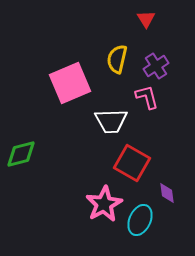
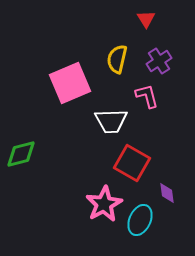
purple cross: moved 3 px right, 5 px up
pink L-shape: moved 1 px up
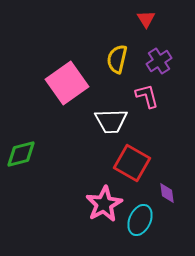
pink square: moved 3 px left; rotated 12 degrees counterclockwise
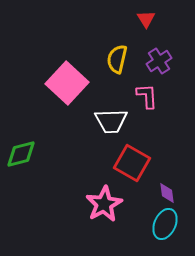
pink square: rotated 12 degrees counterclockwise
pink L-shape: rotated 12 degrees clockwise
cyan ellipse: moved 25 px right, 4 px down
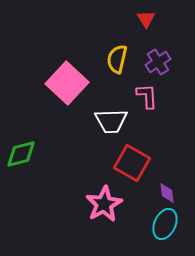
purple cross: moved 1 px left, 1 px down
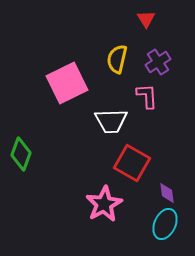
pink square: rotated 21 degrees clockwise
green diamond: rotated 56 degrees counterclockwise
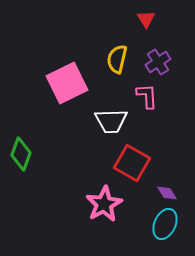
purple diamond: rotated 25 degrees counterclockwise
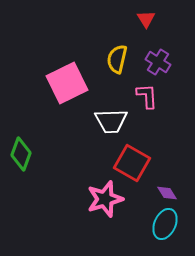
purple cross: rotated 25 degrees counterclockwise
pink star: moved 1 px right, 5 px up; rotated 12 degrees clockwise
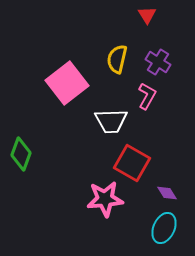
red triangle: moved 1 px right, 4 px up
pink square: rotated 12 degrees counterclockwise
pink L-shape: rotated 32 degrees clockwise
pink star: rotated 12 degrees clockwise
cyan ellipse: moved 1 px left, 4 px down
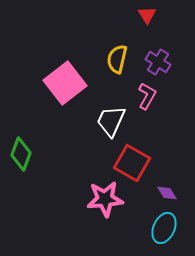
pink square: moved 2 px left
white trapezoid: rotated 116 degrees clockwise
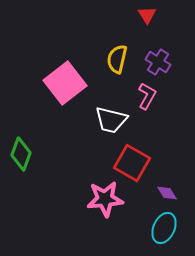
white trapezoid: moved 1 px up; rotated 100 degrees counterclockwise
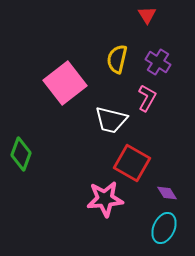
pink L-shape: moved 2 px down
